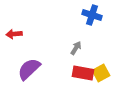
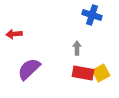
gray arrow: moved 1 px right; rotated 32 degrees counterclockwise
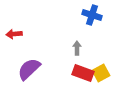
red rectangle: rotated 10 degrees clockwise
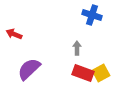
red arrow: rotated 28 degrees clockwise
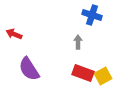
gray arrow: moved 1 px right, 6 px up
purple semicircle: rotated 80 degrees counterclockwise
yellow square: moved 2 px right, 3 px down
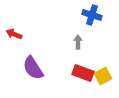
purple semicircle: moved 4 px right, 1 px up
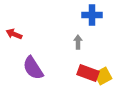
blue cross: rotated 18 degrees counterclockwise
red rectangle: moved 5 px right
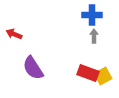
gray arrow: moved 16 px right, 6 px up
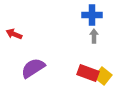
purple semicircle: rotated 90 degrees clockwise
yellow square: rotated 24 degrees counterclockwise
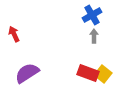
blue cross: rotated 30 degrees counterclockwise
red arrow: rotated 42 degrees clockwise
purple semicircle: moved 6 px left, 5 px down
yellow square: moved 2 px up
